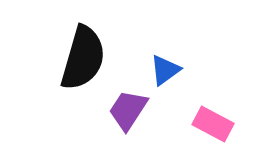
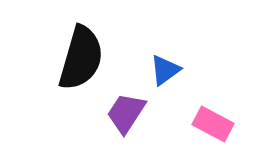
black semicircle: moved 2 px left
purple trapezoid: moved 2 px left, 3 px down
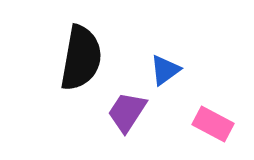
black semicircle: rotated 6 degrees counterclockwise
purple trapezoid: moved 1 px right, 1 px up
